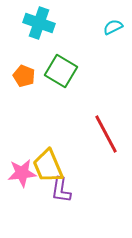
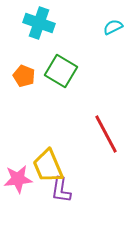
pink star: moved 4 px left, 6 px down
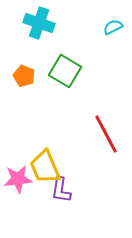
green square: moved 4 px right
yellow trapezoid: moved 3 px left, 1 px down
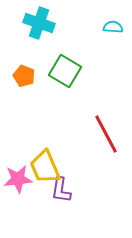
cyan semicircle: rotated 30 degrees clockwise
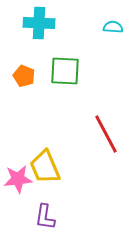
cyan cross: rotated 16 degrees counterclockwise
green square: rotated 28 degrees counterclockwise
purple L-shape: moved 16 px left, 27 px down
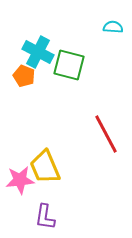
cyan cross: moved 1 px left, 29 px down; rotated 24 degrees clockwise
green square: moved 4 px right, 6 px up; rotated 12 degrees clockwise
pink star: moved 2 px right, 1 px down
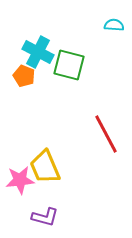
cyan semicircle: moved 1 px right, 2 px up
purple L-shape: rotated 84 degrees counterclockwise
